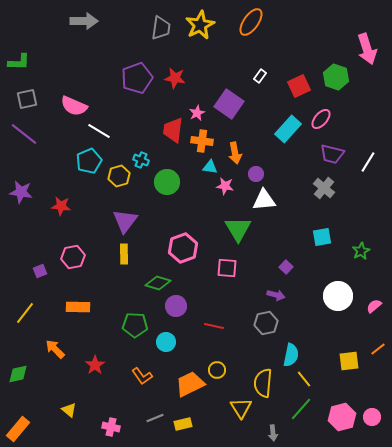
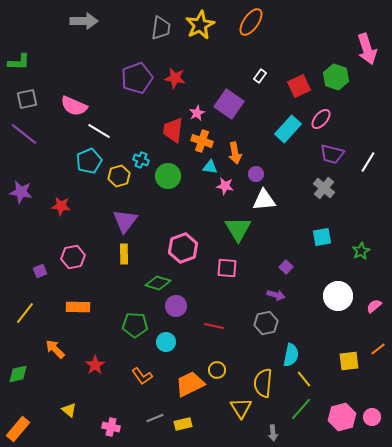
orange cross at (202, 141): rotated 10 degrees clockwise
green circle at (167, 182): moved 1 px right, 6 px up
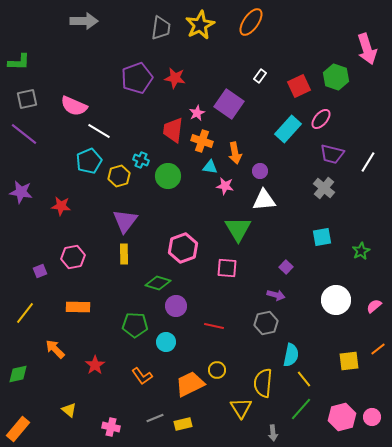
purple circle at (256, 174): moved 4 px right, 3 px up
white circle at (338, 296): moved 2 px left, 4 px down
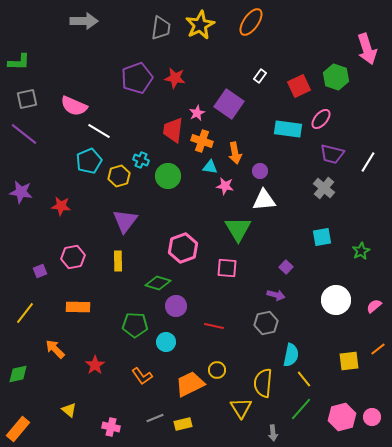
cyan rectangle at (288, 129): rotated 56 degrees clockwise
yellow rectangle at (124, 254): moved 6 px left, 7 px down
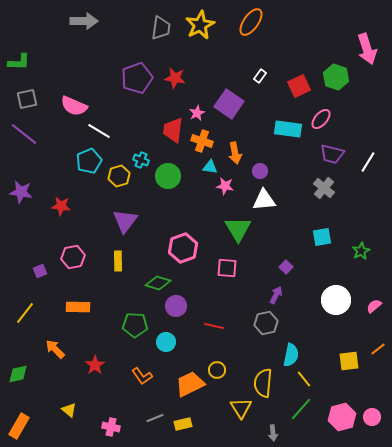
purple arrow at (276, 295): rotated 78 degrees counterclockwise
orange rectangle at (18, 429): moved 1 px right, 3 px up; rotated 10 degrees counterclockwise
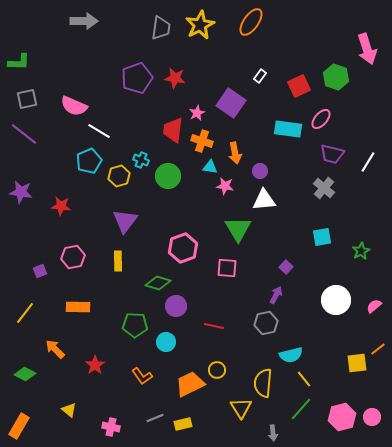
purple square at (229, 104): moved 2 px right, 1 px up
cyan semicircle at (291, 355): rotated 65 degrees clockwise
yellow square at (349, 361): moved 8 px right, 2 px down
green diamond at (18, 374): moved 7 px right; rotated 40 degrees clockwise
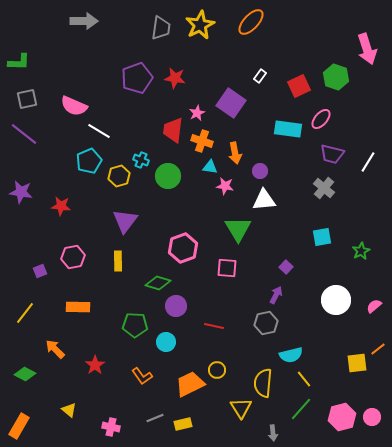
orange ellipse at (251, 22): rotated 8 degrees clockwise
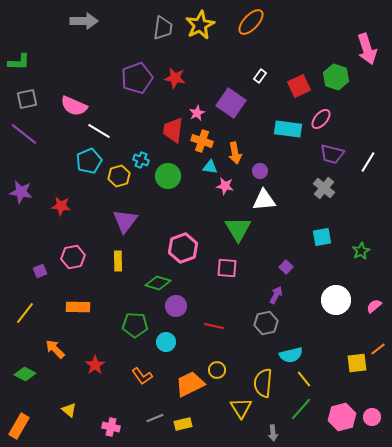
gray trapezoid at (161, 28): moved 2 px right
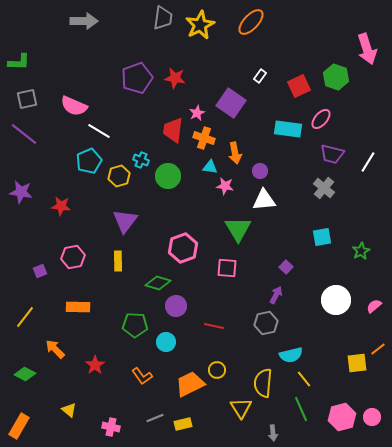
gray trapezoid at (163, 28): moved 10 px up
orange cross at (202, 141): moved 2 px right, 3 px up
yellow line at (25, 313): moved 4 px down
green line at (301, 409): rotated 65 degrees counterclockwise
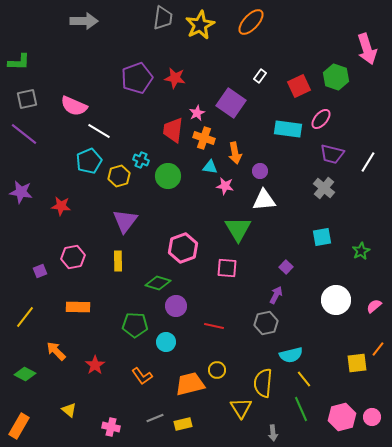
orange arrow at (55, 349): moved 1 px right, 2 px down
orange line at (378, 349): rotated 14 degrees counterclockwise
orange trapezoid at (190, 384): rotated 12 degrees clockwise
